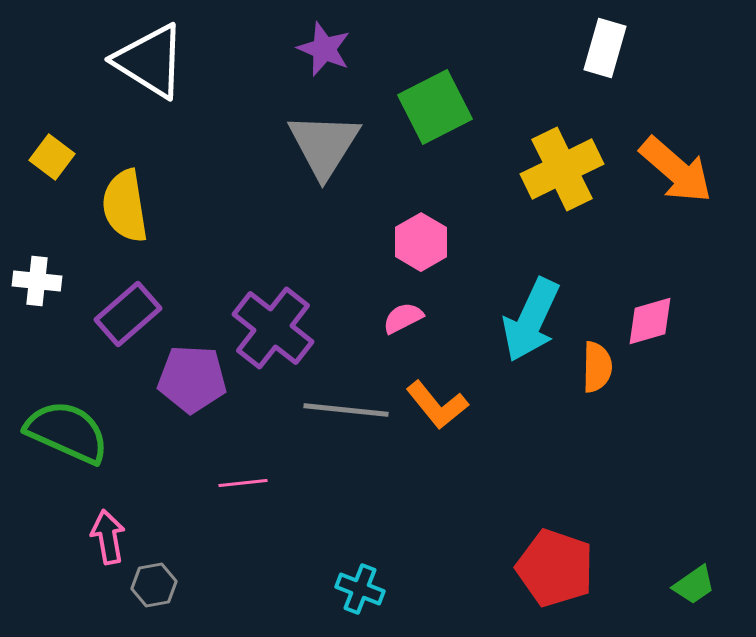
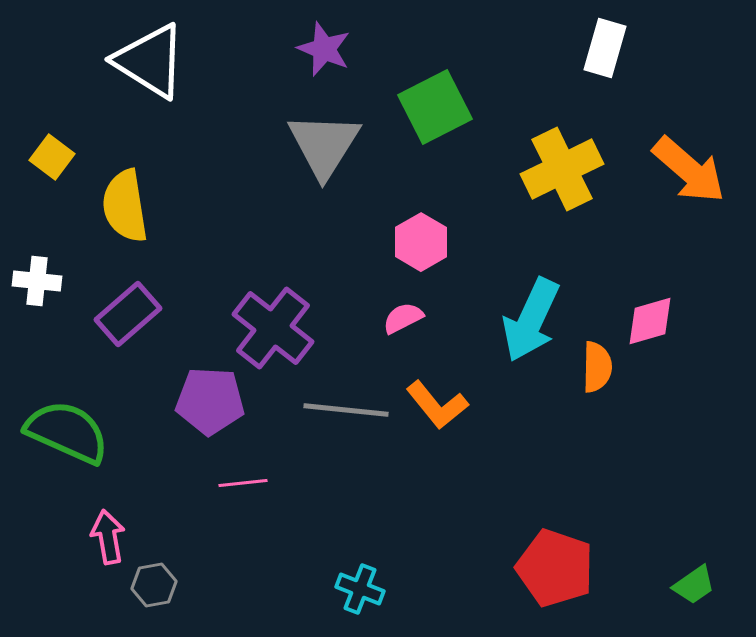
orange arrow: moved 13 px right
purple pentagon: moved 18 px right, 22 px down
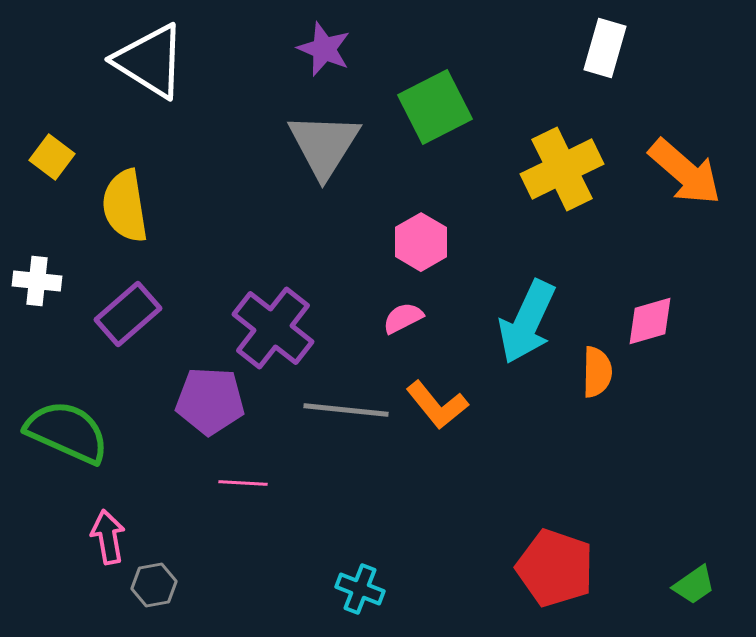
orange arrow: moved 4 px left, 2 px down
cyan arrow: moved 4 px left, 2 px down
orange semicircle: moved 5 px down
pink line: rotated 9 degrees clockwise
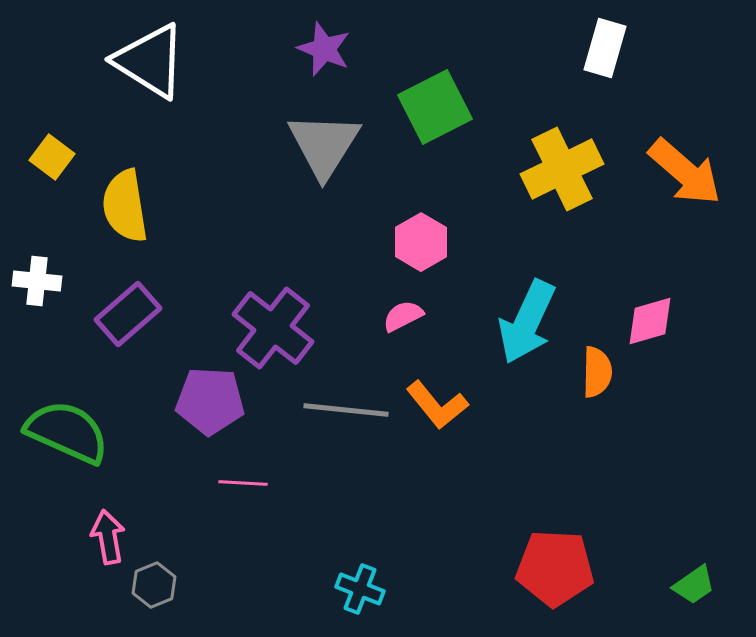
pink semicircle: moved 2 px up
red pentagon: rotated 16 degrees counterclockwise
gray hexagon: rotated 12 degrees counterclockwise
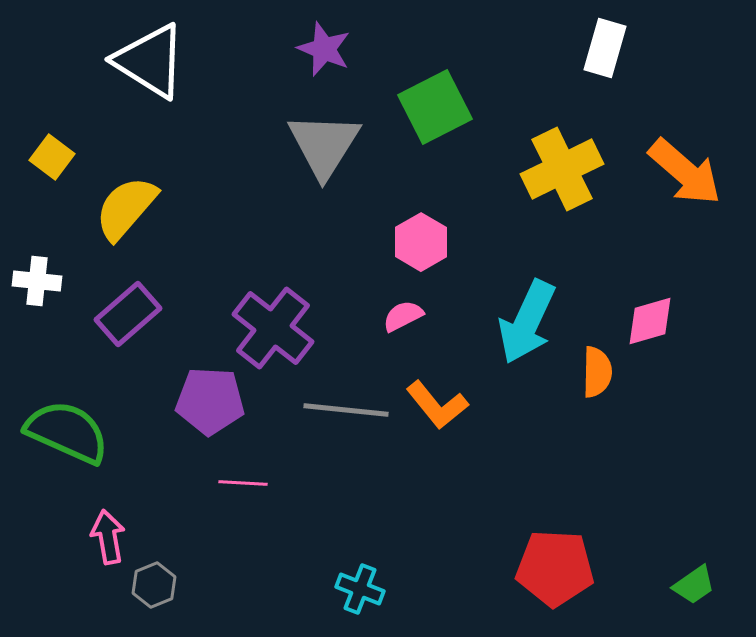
yellow semicircle: moved 1 px right, 2 px down; rotated 50 degrees clockwise
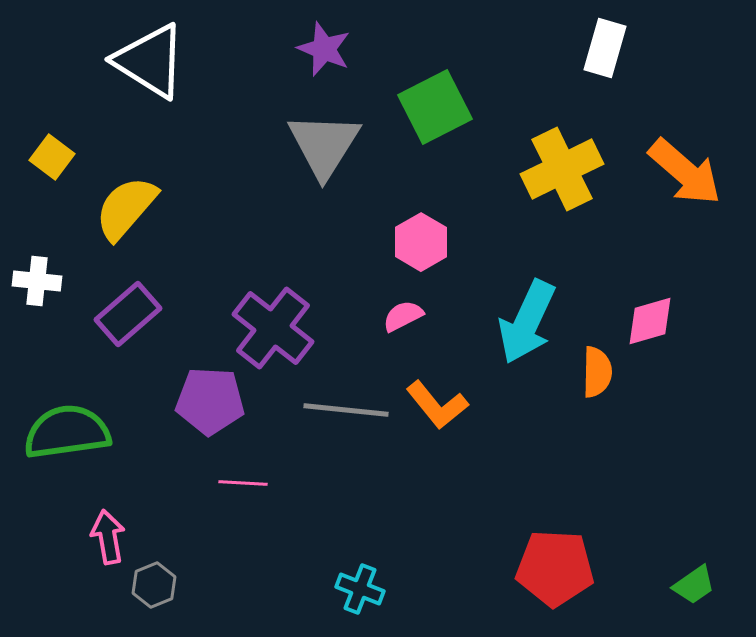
green semicircle: rotated 32 degrees counterclockwise
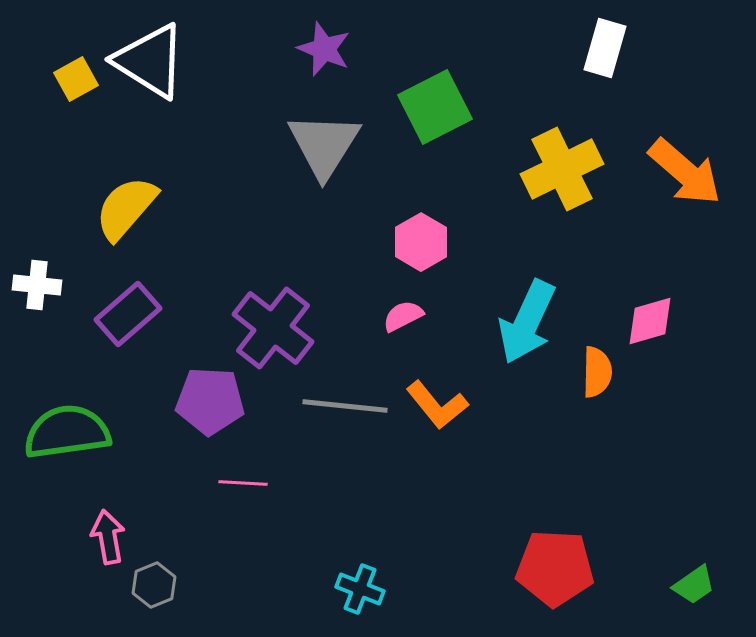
yellow square: moved 24 px right, 78 px up; rotated 24 degrees clockwise
white cross: moved 4 px down
gray line: moved 1 px left, 4 px up
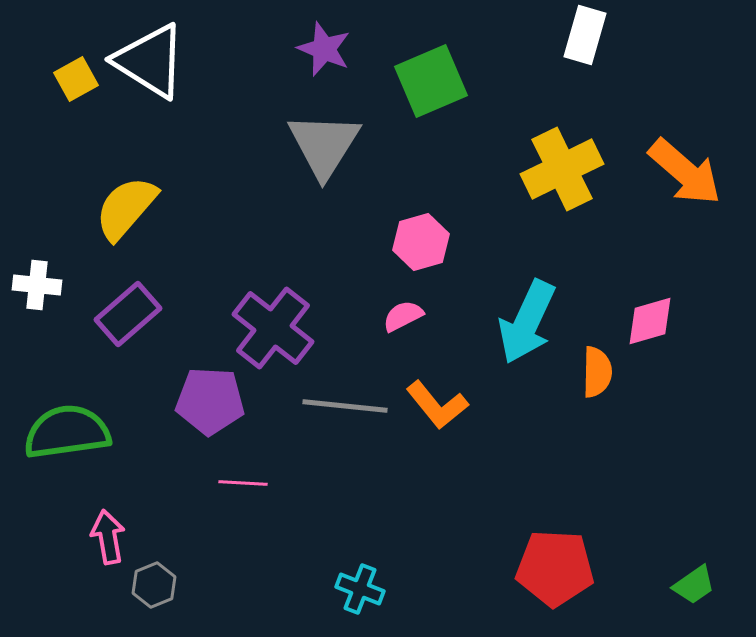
white rectangle: moved 20 px left, 13 px up
green square: moved 4 px left, 26 px up; rotated 4 degrees clockwise
pink hexagon: rotated 14 degrees clockwise
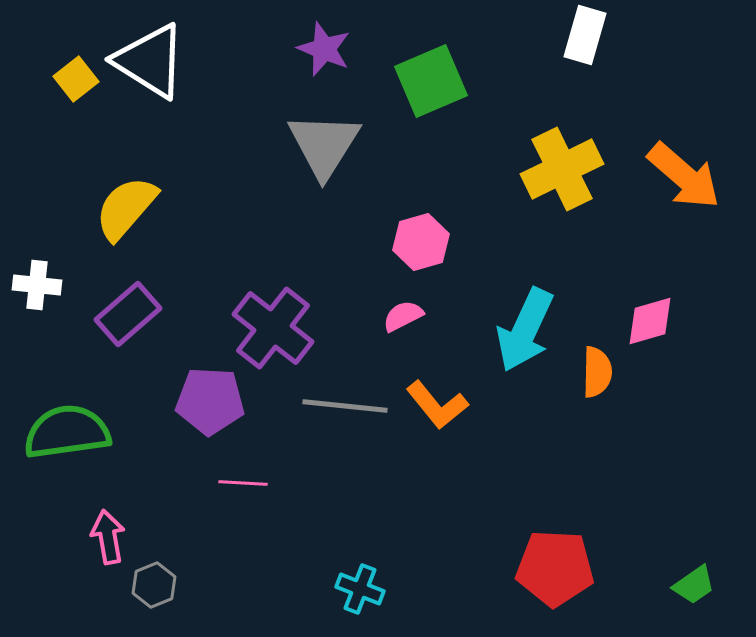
yellow square: rotated 9 degrees counterclockwise
orange arrow: moved 1 px left, 4 px down
cyan arrow: moved 2 px left, 8 px down
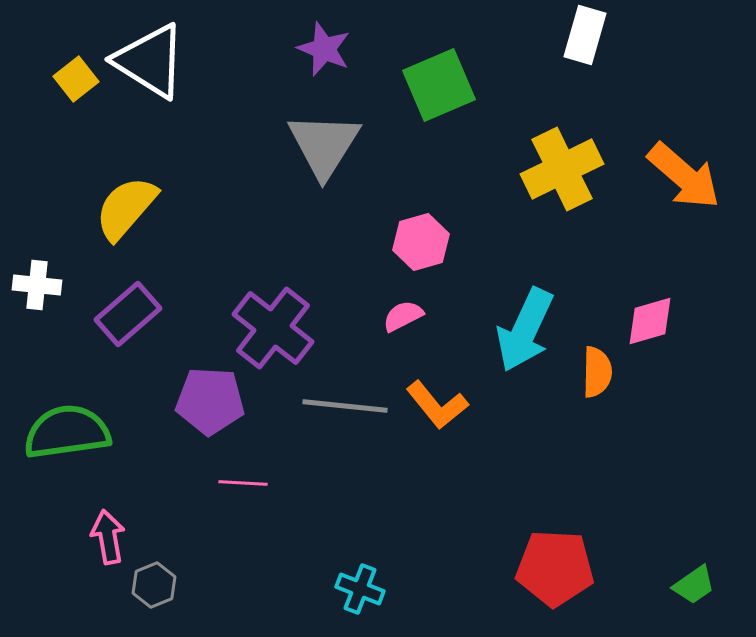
green square: moved 8 px right, 4 px down
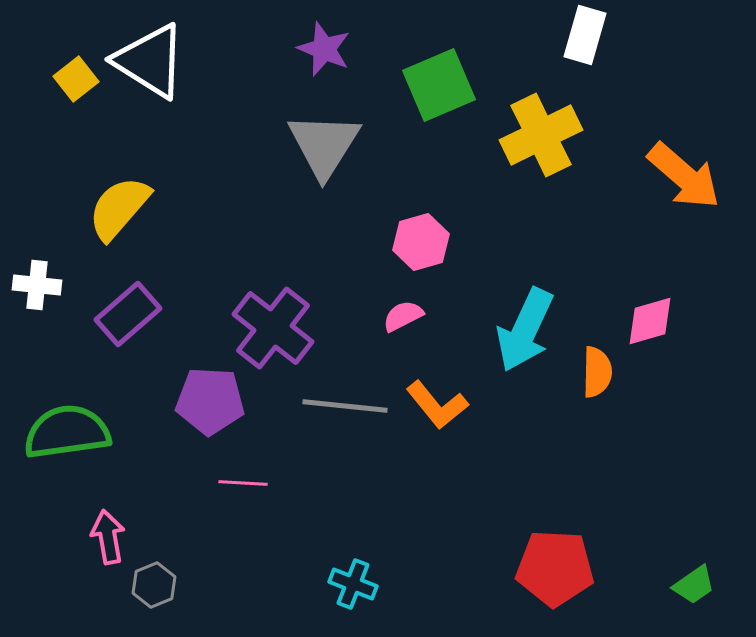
yellow cross: moved 21 px left, 34 px up
yellow semicircle: moved 7 px left
cyan cross: moved 7 px left, 5 px up
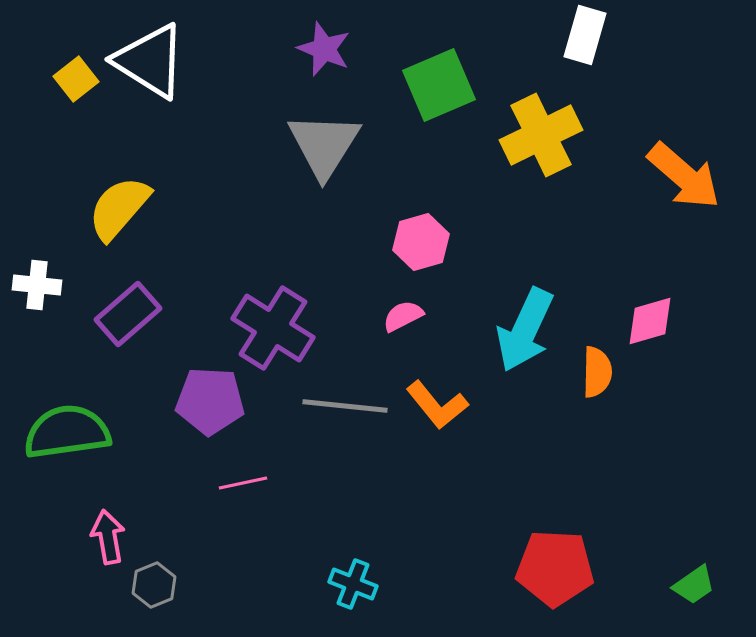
purple cross: rotated 6 degrees counterclockwise
pink line: rotated 15 degrees counterclockwise
